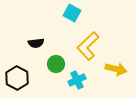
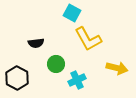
yellow L-shape: moved 7 px up; rotated 76 degrees counterclockwise
yellow arrow: moved 1 px right, 1 px up
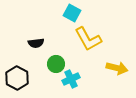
cyan cross: moved 6 px left, 1 px up
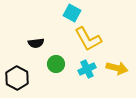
cyan cross: moved 16 px right, 10 px up
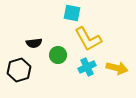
cyan square: rotated 18 degrees counterclockwise
black semicircle: moved 2 px left
green circle: moved 2 px right, 9 px up
cyan cross: moved 2 px up
black hexagon: moved 2 px right, 8 px up; rotated 15 degrees clockwise
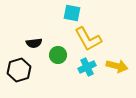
yellow arrow: moved 2 px up
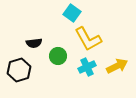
cyan square: rotated 24 degrees clockwise
green circle: moved 1 px down
yellow arrow: rotated 40 degrees counterclockwise
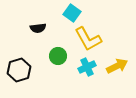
black semicircle: moved 4 px right, 15 px up
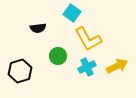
black hexagon: moved 1 px right, 1 px down
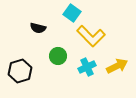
black semicircle: rotated 21 degrees clockwise
yellow L-shape: moved 3 px right, 3 px up; rotated 16 degrees counterclockwise
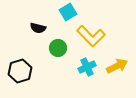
cyan square: moved 4 px left, 1 px up; rotated 24 degrees clockwise
green circle: moved 8 px up
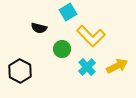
black semicircle: moved 1 px right
green circle: moved 4 px right, 1 px down
cyan cross: rotated 18 degrees counterclockwise
black hexagon: rotated 15 degrees counterclockwise
